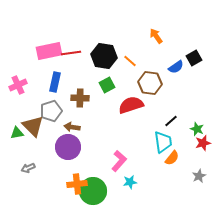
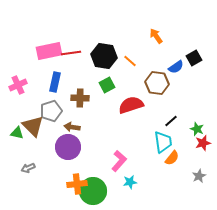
brown hexagon: moved 7 px right
green triangle: rotated 24 degrees clockwise
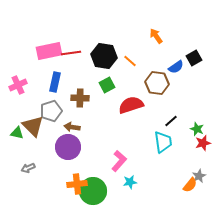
orange semicircle: moved 18 px right, 27 px down
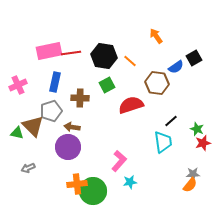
gray star: moved 6 px left, 2 px up; rotated 24 degrees clockwise
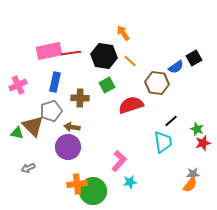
orange arrow: moved 33 px left, 3 px up
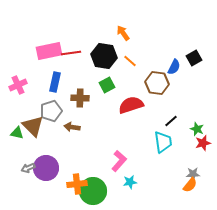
blue semicircle: moved 2 px left; rotated 28 degrees counterclockwise
purple circle: moved 22 px left, 21 px down
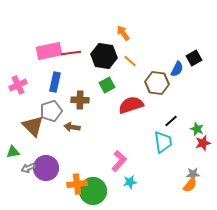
blue semicircle: moved 3 px right, 2 px down
brown cross: moved 2 px down
green triangle: moved 4 px left, 19 px down; rotated 24 degrees counterclockwise
